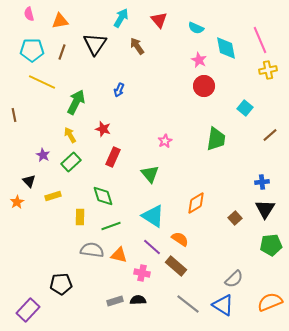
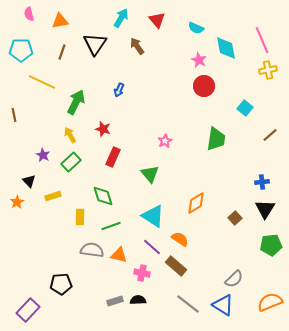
red triangle at (159, 20): moved 2 px left
pink line at (260, 40): moved 2 px right
cyan pentagon at (32, 50): moved 11 px left
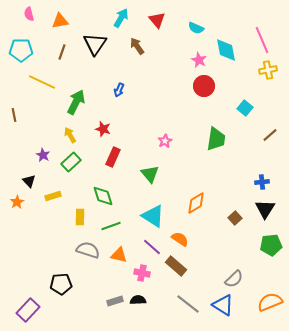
cyan diamond at (226, 48): moved 2 px down
gray semicircle at (92, 250): moved 4 px left; rotated 10 degrees clockwise
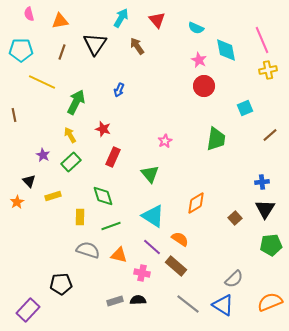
cyan square at (245, 108): rotated 28 degrees clockwise
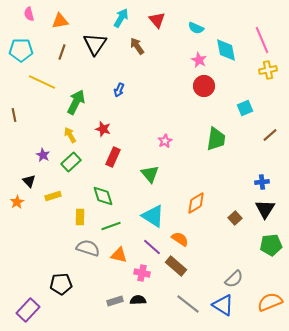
gray semicircle at (88, 250): moved 2 px up
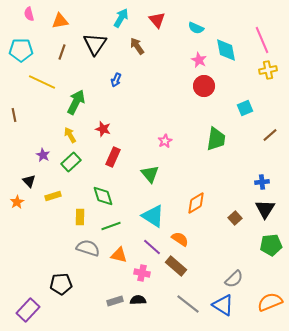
blue arrow at (119, 90): moved 3 px left, 10 px up
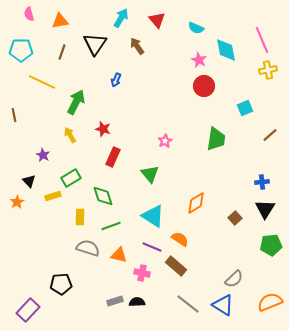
green rectangle at (71, 162): moved 16 px down; rotated 12 degrees clockwise
purple line at (152, 247): rotated 18 degrees counterclockwise
black semicircle at (138, 300): moved 1 px left, 2 px down
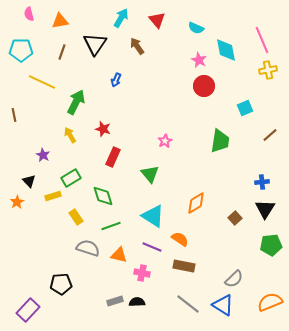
green trapezoid at (216, 139): moved 4 px right, 2 px down
yellow rectangle at (80, 217): moved 4 px left; rotated 35 degrees counterclockwise
brown rectangle at (176, 266): moved 8 px right; rotated 30 degrees counterclockwise
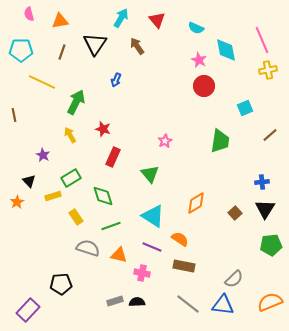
brown square at (235, 218): moved 5 px up
blue triangle at (223, 305): rotated 25 degrees counterclockwise
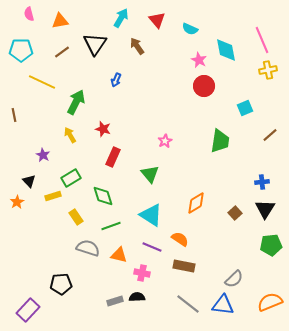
cyan semicircle at (196, 28): moved 6 px left, 1 px down
brown line at (62, 52): rotated 35 degrees clockwise
cyan triangle at (153, 216): moved 2 px left, 1 px up
black semicircle at (137, 302): moved 5 px up
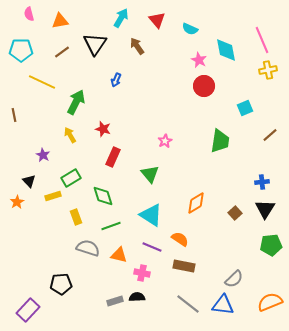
yellow rectangle at (76, 217): rotated 14 degrees clockwise
